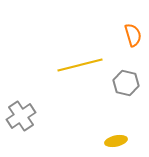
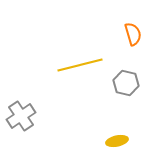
orange semicircle: moved 1 px up
yellow ellipse: moved 1 px right
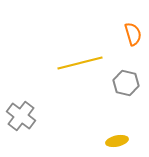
yellow line: moved 2 px up
gray cross: rotated 20 degrees counterclockwise
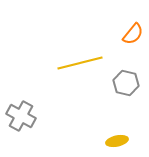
orange semicircle: rotated 55 degrees clockwise
gray cross: rotated 8 degrees counterclockwise
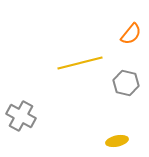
orange semicircle: moved 2 px left
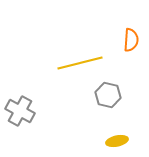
orange semicircle: moved 6 px down; rotated 35 degrees counterclockwise
gray hexagon: moved 18 px left, 12 px down
gray cross: moved 1 px left, 5 px up
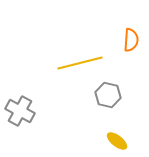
yellow ellipse: rotated 50 degrees clockwise
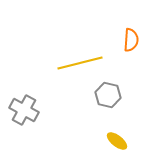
gray cross: moved 4 px right, 1 px up
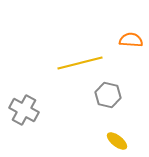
orange semicircle: rotated 90 degrees counterclockwise
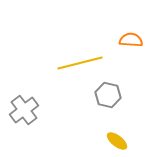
gray cross: rotated 24 degrees clockwise
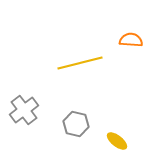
gray hexagon: moved 32 px left, 29 px down
